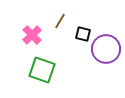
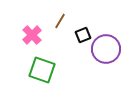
black square: moved 1 px down; rotated 35 degrees counterclockwise
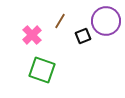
black square: moved 1 px down
purple circle: moved 28 px up
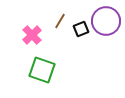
black square: moved 2 px left, 7 px up
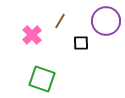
black square: moved 14 px down; rotated 21 degrees clockwise
green square: moved 9 px down
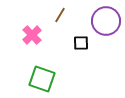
brown line: moved 6 px up
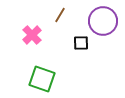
purple circle: moved 3 px left
